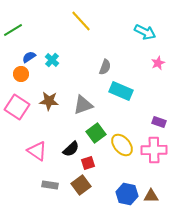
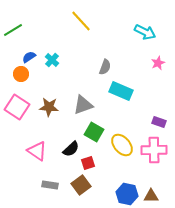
brown star: moved 6 px down
green square: moved 2 px left, 1 px up; rotated 24 degrees counterclockwise
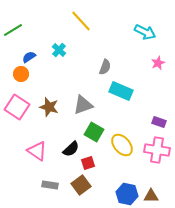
cyan cross: moved 7 px right, 10 px up
brown star: rotated 12 degrees clockwise
pink cross: moved 3 px right; rotated 10 degrees clockwise
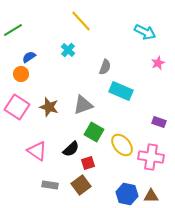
cyan cross: moved 9 px right
pink cross: moved 6 px left, 7 px down
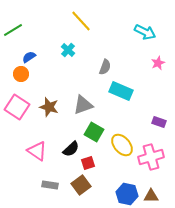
pink cross: rotated 25 degrees counterclockwise
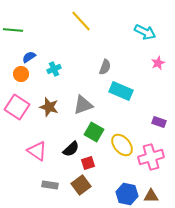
green line: rotated 36 degrees clockwise
cyan cross: moved 14 px left, 19 px down; rotated 24 degrees clockwise
